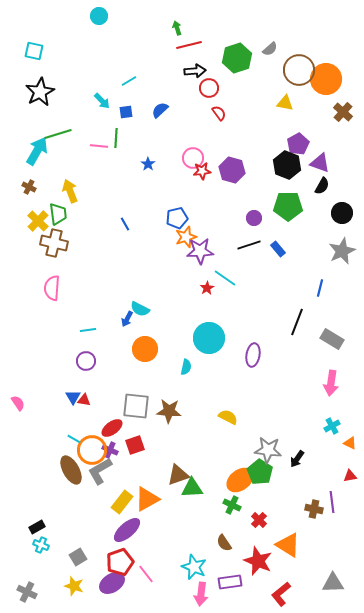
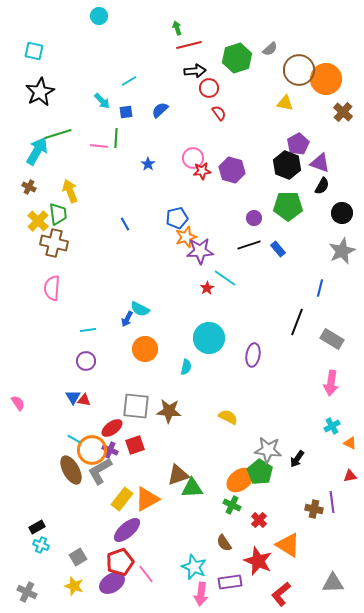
yellow rectangle at (122, 502): moved 3 px up
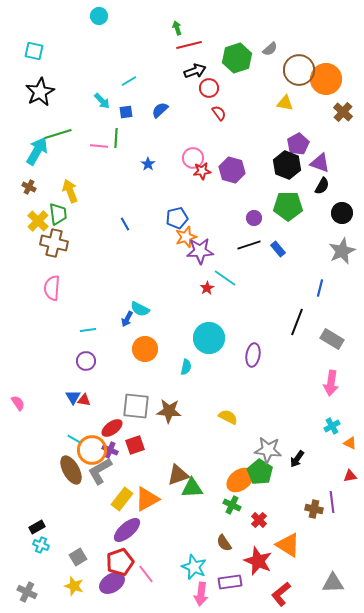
black arrow at (195, 71): rotated 15 degrees counterclockwise
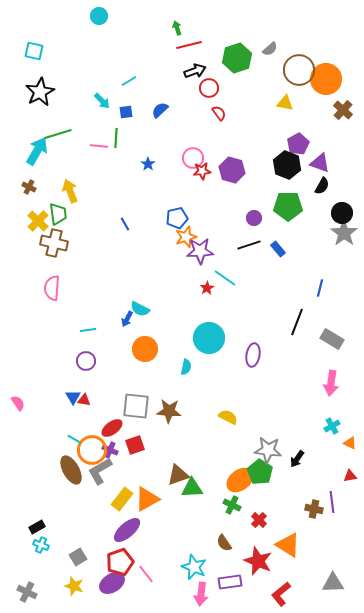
brown cross at (343, 112): moved 2 px up
gray star at (342, 251): moved 2 px right, 18 px up; rotated 12 degrees counterclockwise
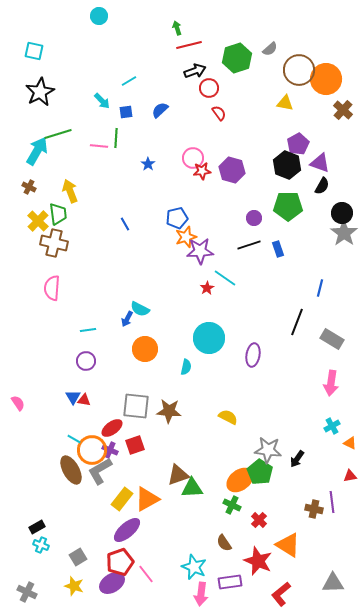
blue rectangle at (278, 249): rotated 21 degrees clockwise
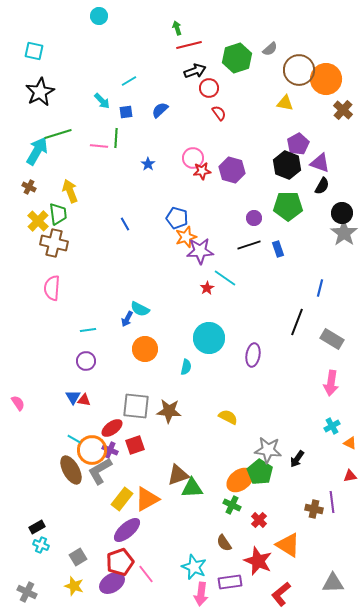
blue pentagon at (177, 218): rotated 30 degrees clockwise
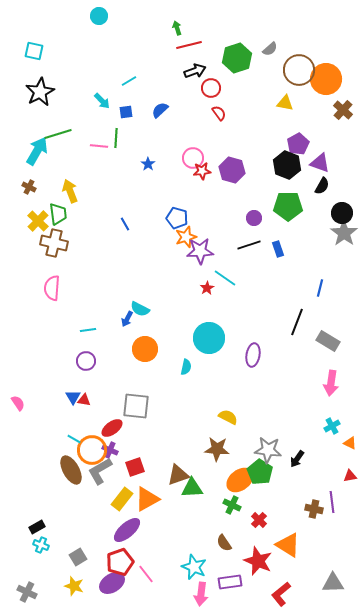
red circle at (209, 88): moved 2 px right
gray rectangle at (332, 339): moved 4 px left, 2 px down
brown star at (169, 411): moved 48 px right, 38 px down
red square at (135, 445): moved 22 px down
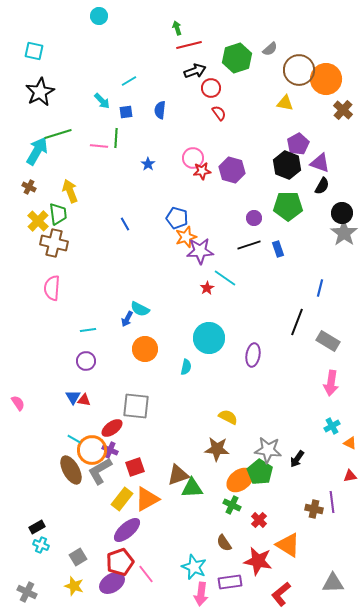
blue semicircle at (160, 110): rotated 42 degrees counterclockwise
red star at (258, 561): rotated 12 degrees counterclockwise
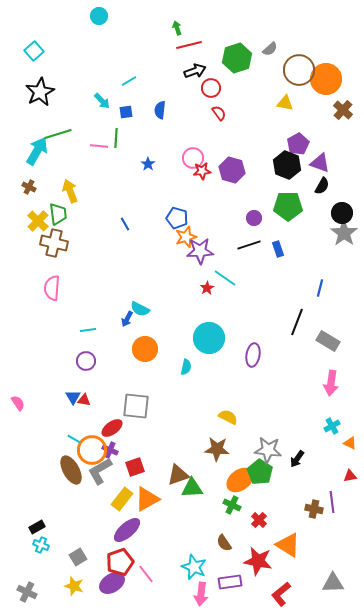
cyan square at (34, 51): rotated 36 degrees clockwise
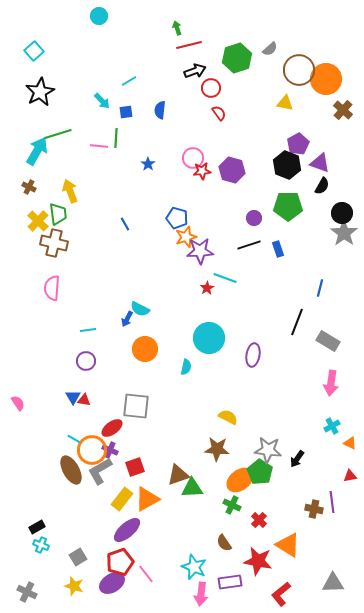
cyan line at (225, 278): rotated 15 degrees counterclockwise
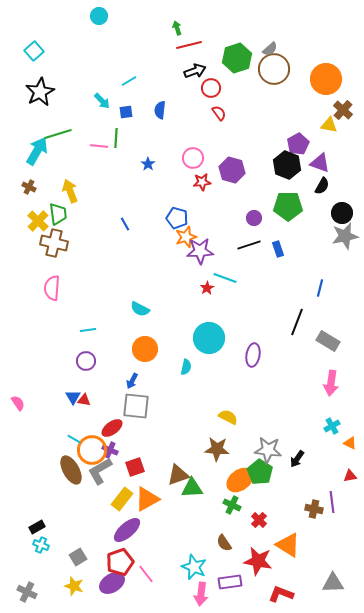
brown circle at (299, 70): moved 25 px left, 1 px up
yellow triangle at (285, 103): moved 44 px right, 22 px down
red star at (202, 171): moved 11 px down
gray star at (344, 233): moved 1 px right, 3 px down; rotated 24 degrees clockwise
blue arrow at (127, 319): moved 5 px right, 62 px down
red L-shape at (281, 594): rotated 60 degrees clockwise
